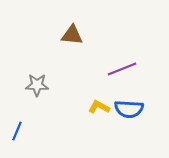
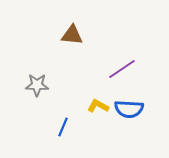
purple line: rotated 12 degrees counterclockwise
yellow L-shape: moved 1 px left, 1 px up
blue line: moved 46 px right, 4 px up
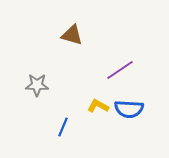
brown triangle: rotated 10 degrees clockwise
purple line: moved 2 px left, 1 px down
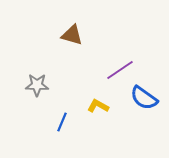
blue semicircle: moved 15 px right, 11 px up; rotated 32 degrees clockwise
blue line: moved 1 px left, 5 px up
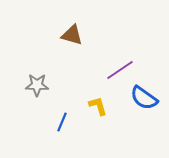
yellow L-shape: rotated 45 degrees clockwise
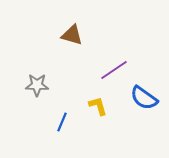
purple line: moved 6 px left
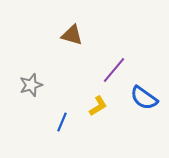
purple line: rotated 16 degrees counterclockwise
gray star: moved 6 px left; rotated 20 degrees counterclockwise
yellow L-shape: rotated 75 degrees clockwise
